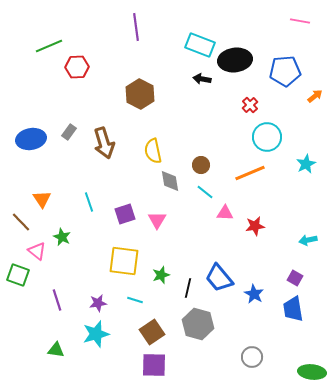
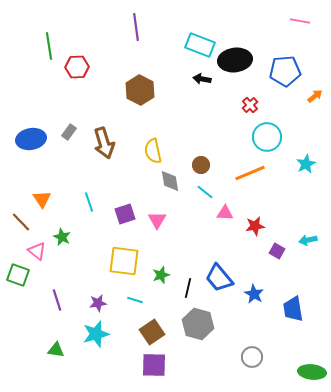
green line at (49, 46): rotated 76 degrees counterclockwise
brown hexagon at (140, 94): moved 4 px up
purple square at (295, 278): moved 18 px left, 27 px up
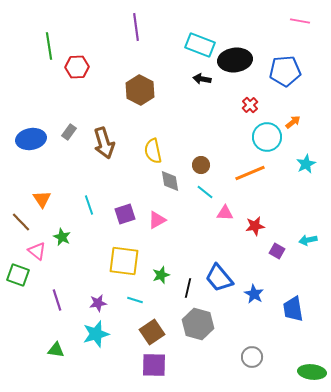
orange arrow at (315, 96): moved 22 px left, 26 px down
cyan line at (89, 202): moved 3 px down
pink triangle at (157, 220): rotated 30 degrees clockwise
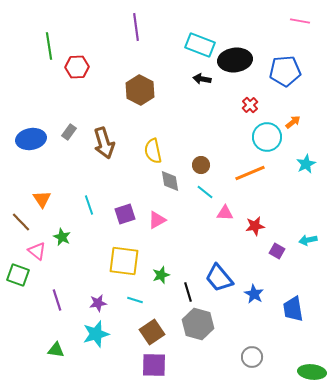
black line at (188, 288): moved 4 px down; rotated 30 degrees counterclockwise
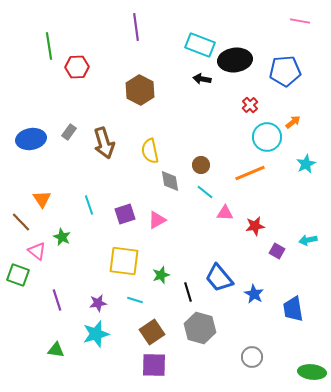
yellow semicircle at (153, 151): moved 3 px left
gray hexagon at (198, 324): moved 2 px right, 4 px down
